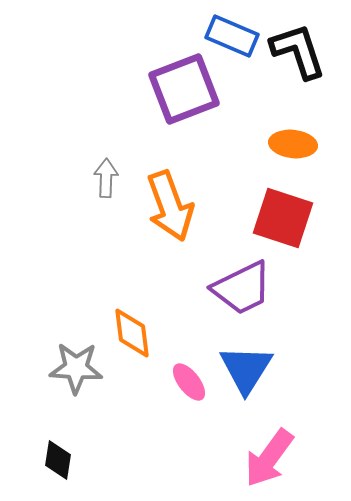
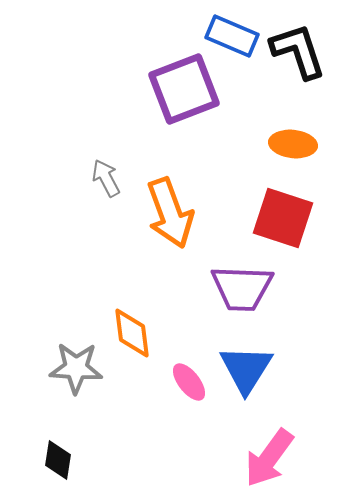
gray arrow: rotated 30 degrees counterclockwise
orange arrow: moved 7 px down
purple trapezoid: rotated 28 degrees clockwise
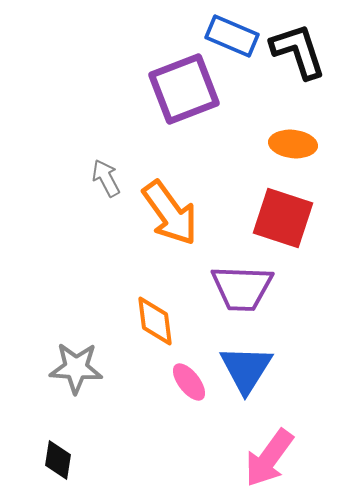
orange arrow: rotated 16 degrees counterclockwise
orange diamond: moved 23 px right, 12 px up
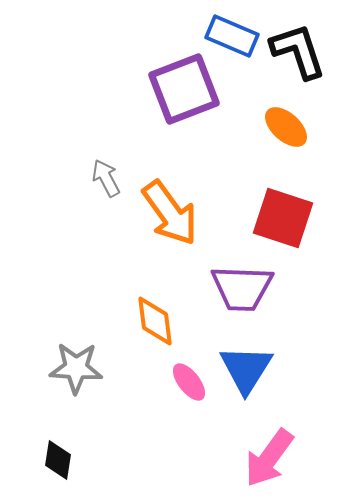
orange ellipse: moved 7 px left, 17 px up; rotated 36 degrees clockwise
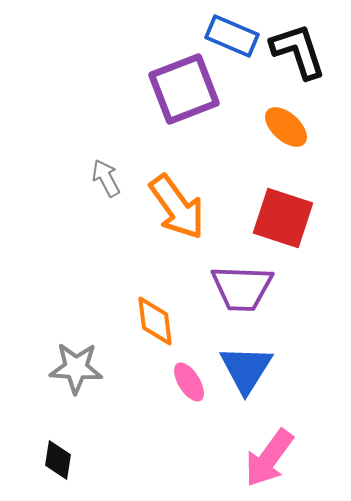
orange arrow: moved 7 px right, 6 px up
pink ellipse: rotated 6 degrees clockwise
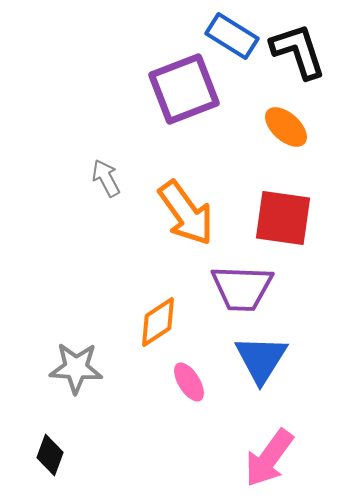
blue rectangle: rotated 9 degrees clockwise
orange arrow: moved 9 px right, 6 px down
red square: rotated 10 degrees counterclockwise
orange diamond: moved 3 px right, 1 px down; rotated 64 degrees clockwise
blue triangle: moved 15 px right, 10 px up
black diamond: moved 8 px left, 5 px up; rotated 12 degrees clockwise
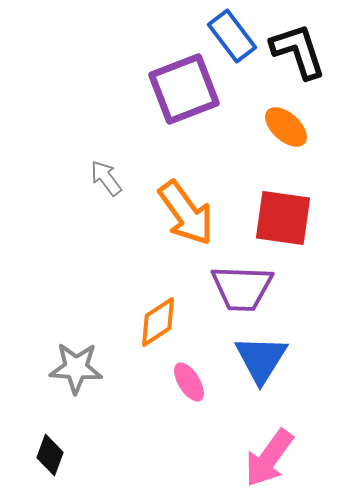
blue rectangle: rotated 21 degrees clockwise
gray arrow: rotated 9 degrees counterclockwise
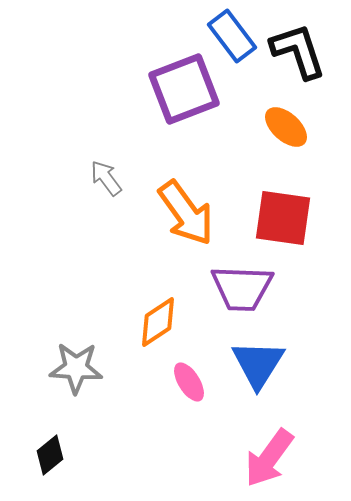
blue triangle: moved 3 px left, 5 px down
black diamond: rotated 30 degrees clockwise
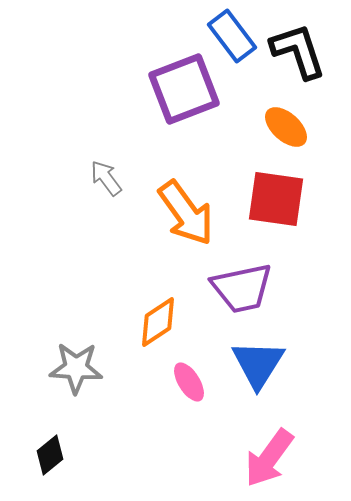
red square: moved 7 px left, 19 px up
purple trapezoid: rotated 14 degrees counterclockwise
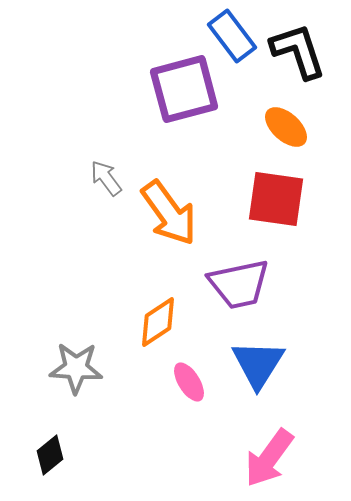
purple square: rotated 6 degrees clockwise
orange arrow: moved 17 px left
purple trapezoid: moved 3 px left, 4 px up
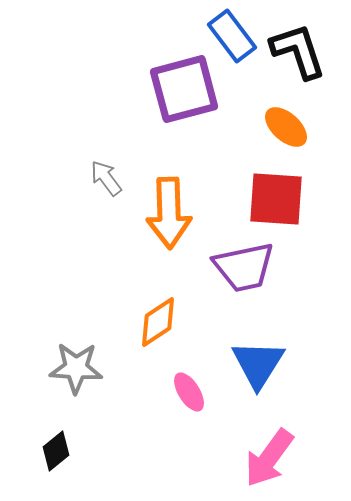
red square: rotated 4 degrees counterclockwise
orange arrow: rotated 34 degrees clockwise
purple trapezoid: moved 5 px right, 17 px up
pink ellipse: moved 10 px down
black diamond: moved 6 px right, 4 px up
